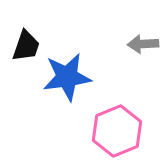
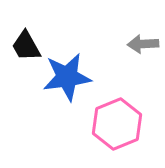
black trapezoid: rotated 132 degrees clockwise
pink hexagon: moved 7 px up
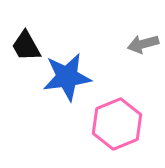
gray arrow: rotated 12 degrees counterclockwise
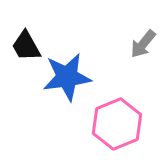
gray arrow: rotated 36 degrees counterclockwise
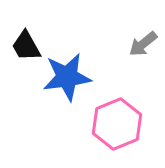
gray arrow: rotated 12 degrees clockwise
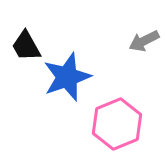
gray arrow: moved 1 px right, 3 px up; rotated 12 degrees clockwise
blue star: rotated 12 degrees counterclockwise
